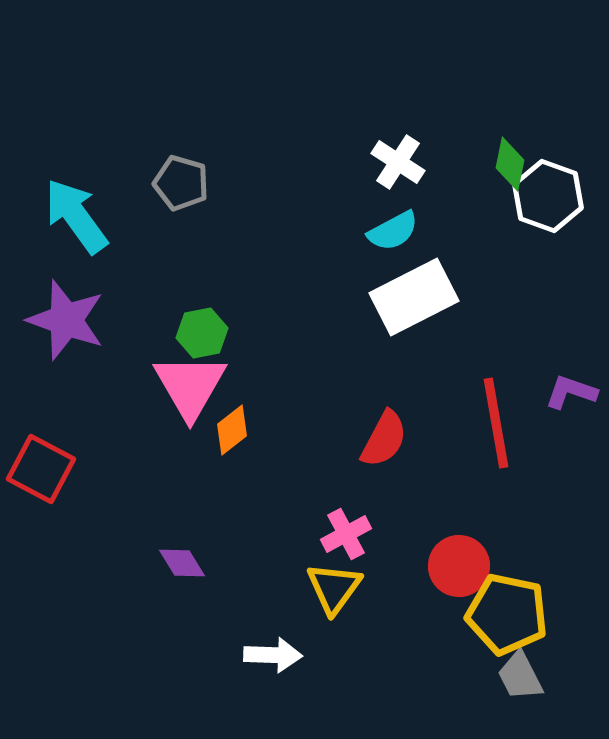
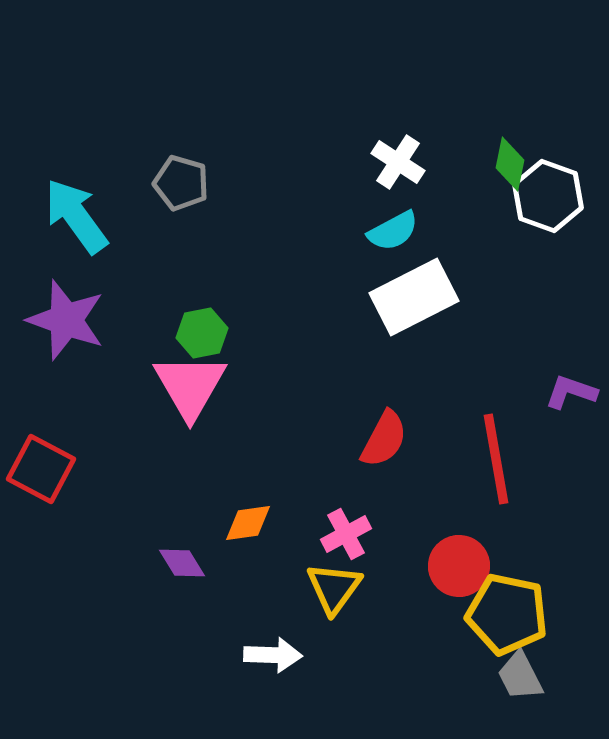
red line: moved 36 px down
orange diamond: moved 16 px right, 93 px down; rotated 30 degrees clockwise
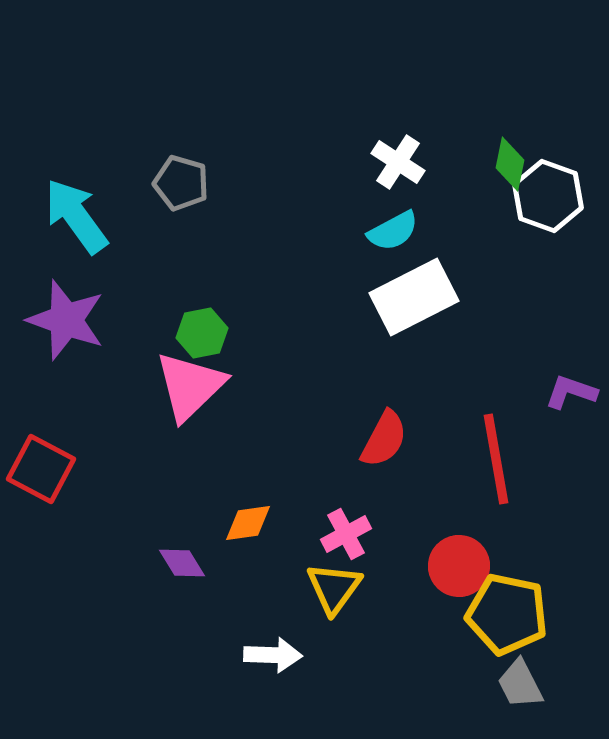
pink triangle: rotated 16 degrees clockwise
gray trapezoid: moved 8 px down
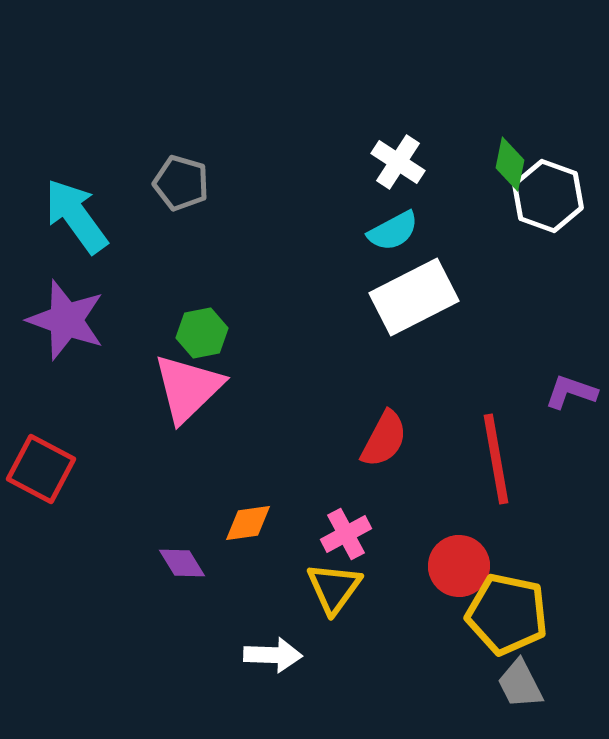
pink triangle: moved 2 px left, 2 px down
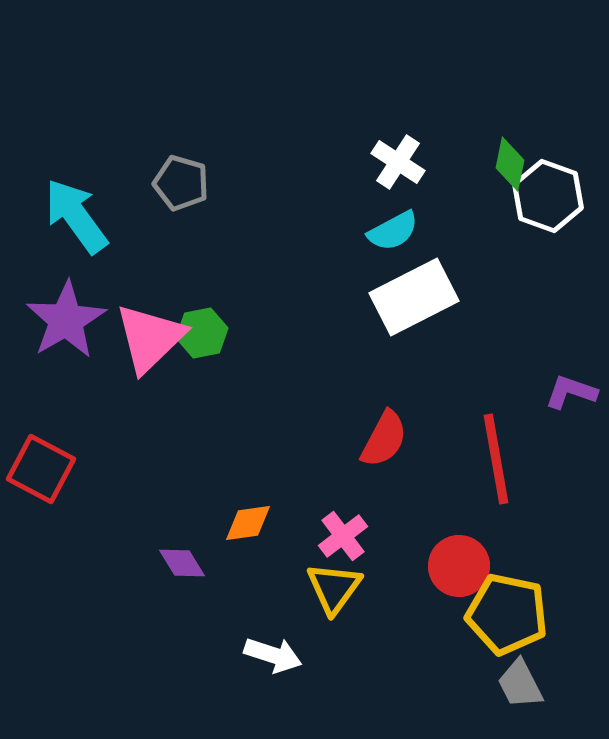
purple star: rotated 22 degrees clockwise
pink triangle: moved 38 px left, 50 px up
pink cross: moved 3 px left, 2 px down; rotated 9 degrees counterclockwise
white arrow: rotated 16 degrees clockwise
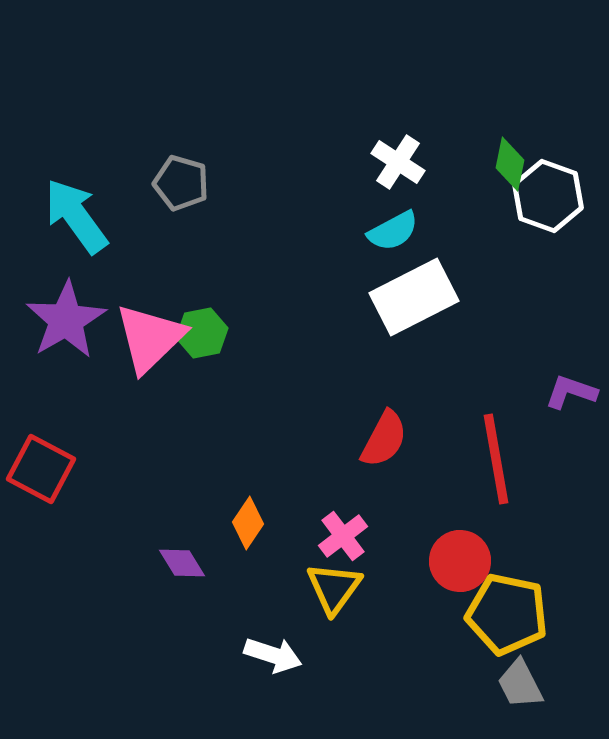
orange diamond: rotated 48 degrees counterclockwise
red circle: moved 1 px right, 5 px up
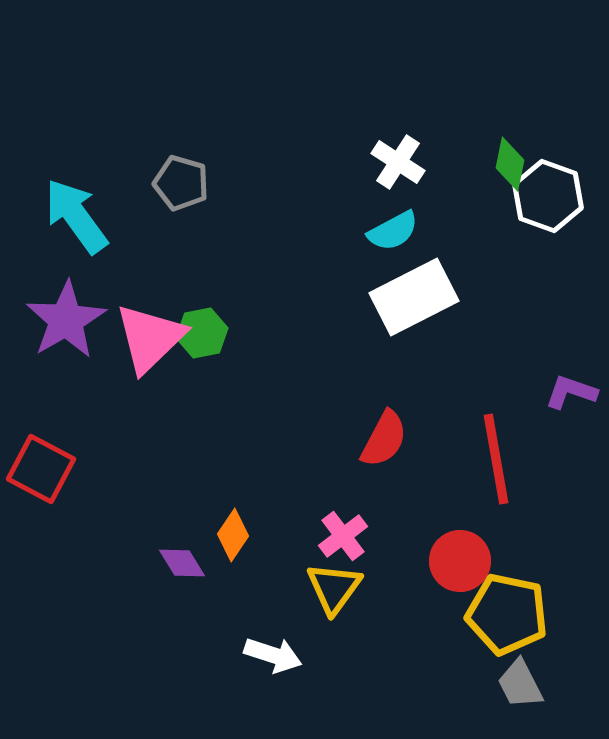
orange diamond: moved 15 px left, 12 px down
